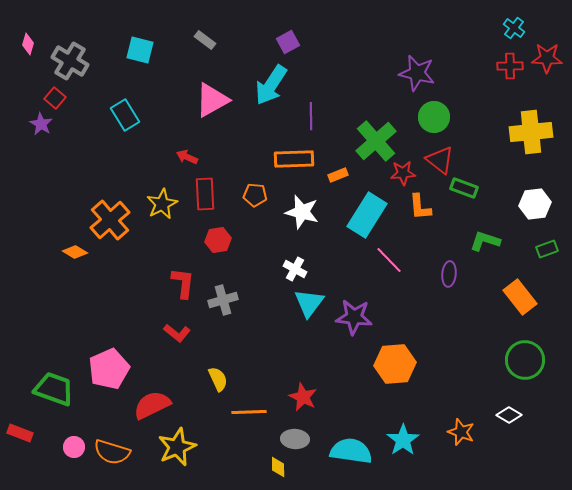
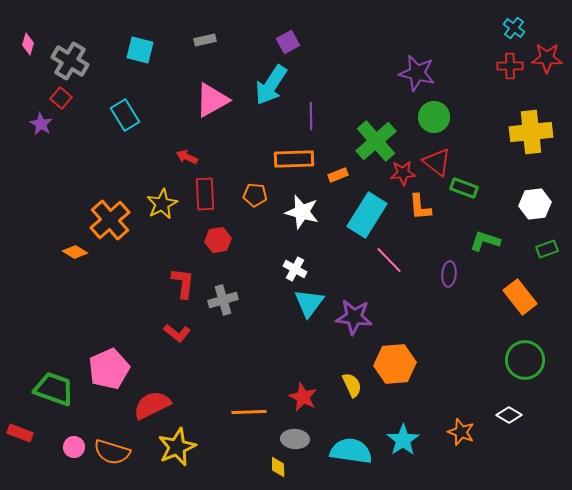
gray rectangle at (205, 40): rotated 50 degrees counterclockwise
red square at (55, 98): moved 6 px right
red triangle at (440, 160): moved 3 px left, 2 px down
yellow semicircle at (218, 379): moved 134 px right, 6 px down
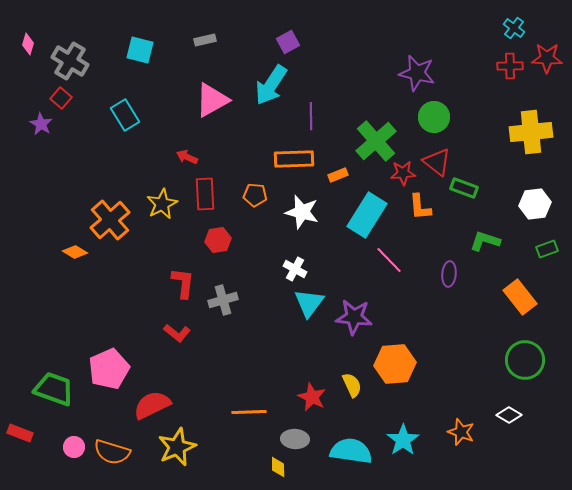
red star at (303, 397): moved 9 px right
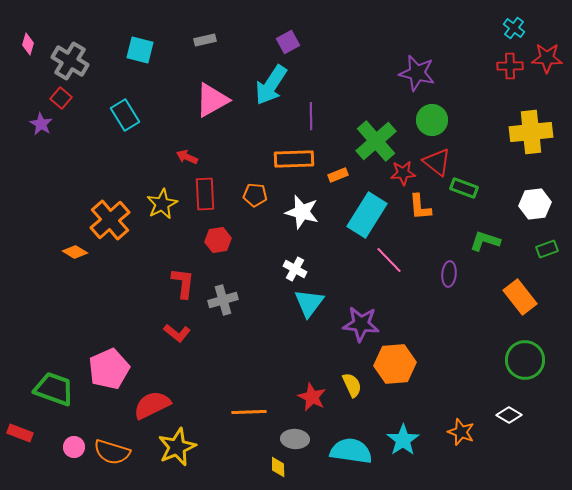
green circle at (434, 117): moved 2 px left, 3 px down
purple star at (354, 317): moved 7 px right, 7 px down
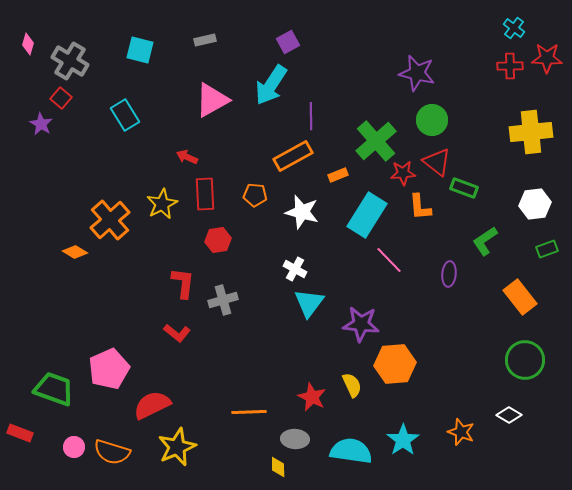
orange rectangle at (294, 159): moved 1 px left, 3 px up; rotated 27 degrees counterclockwise
green L-shape at (485, 241): rotated 52 degrees counterclockwise
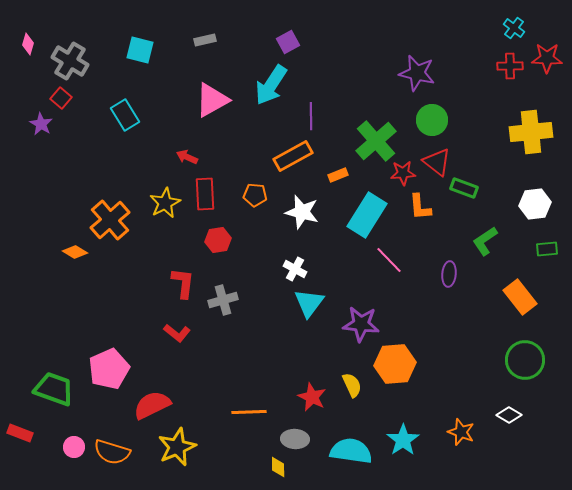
yellow star at (162, 204): moved 3 px right, 1 px up
green rectangle at (547, 249): rotated 15 degrees clockwise
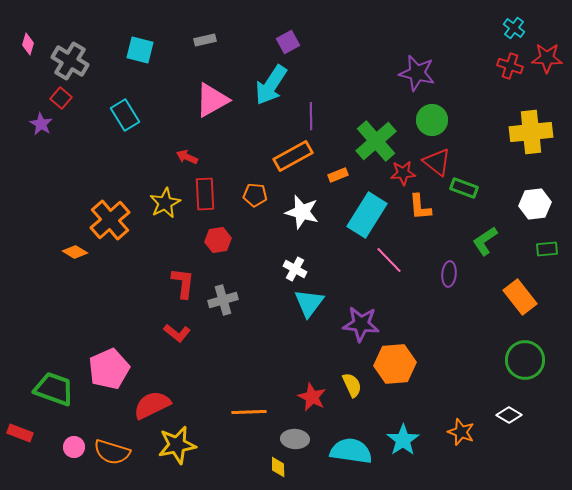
red cross at (510, 66): rotated 20 degrees clockwise
yellow star at (177, 447): moved 2 px up; rotated 12 degrees clockwise
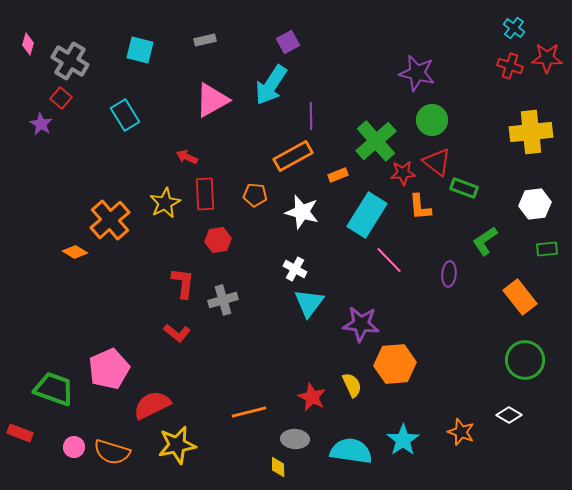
orange line at (249, 412): rotated 12 degrees counterclockwise
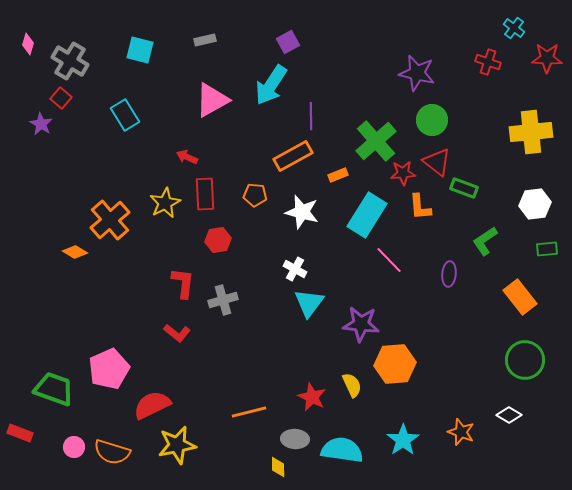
red cross at (510, 66): moved 22 px left, 4 px up
cyan semicircle at (351, 451): moved 9 px left, 1 px up
